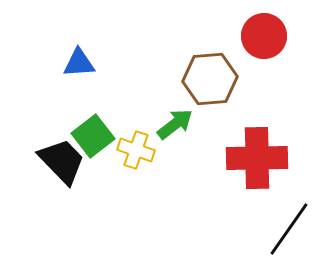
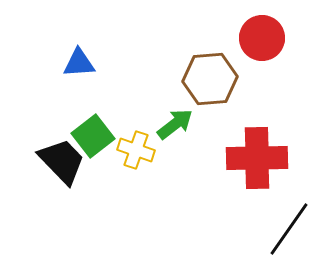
red circle: moved 2 px left, 2 px down
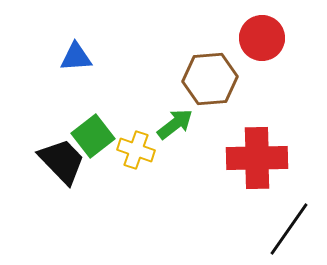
blue triangle: moved 3 px left, 6 px up
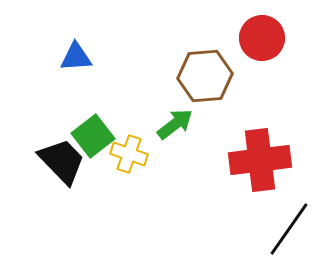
brown hexagon: moved 5 px left, 3 px up
yellow cross: moved 7 px left, 4 px down
red cross: moved 3 px right, 2 px down; rotated 6 degrees counterclockwise
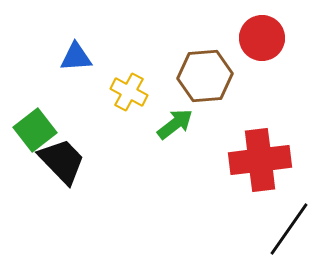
green square: moved 58 px left, 6 px up
yellow cross: moved 62 px up; rotated 9 degrees clockwise
